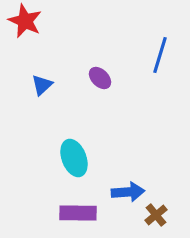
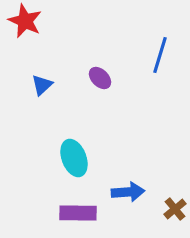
brown cross: moved 19 px right, 6 px up
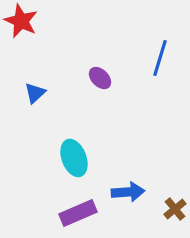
red star: moved 4 px left
blue line: moved 3 px down
blue triangle: moved 7 px left, 8 px down
purple rectangle: rotated 24 degrees counterclockwise
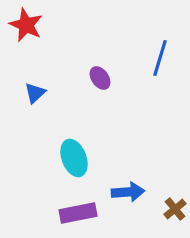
red star: moved 5 px right, 4 px down
purple ellipse: rotated 10 degrees clockwise
purple rectangle: rotated 12 degrees clockwise
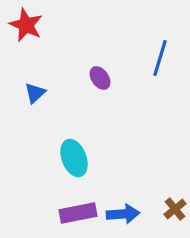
blue arrow: moved 5 px left, 22 px down
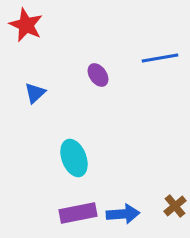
blue line: rotated 63 degrees clockwise
purple ellipse: moved 2 px left, 3 px up
brown cross: moved 3 px up
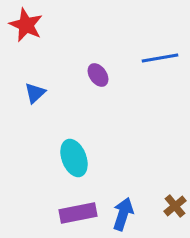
blue arrow: rotated 68 degrees counterclockwise
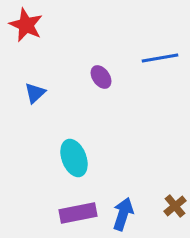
purple ellipse: moved 3 px right, 2 px down
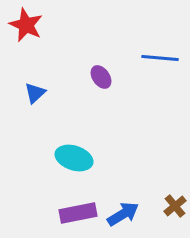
blue line: rotated 15 degrees clockwise
cyan ellipse: rotated 51 degrees counterclockwise
blue arrow: rotated 40 degrees clockwise
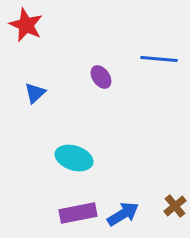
blue line: moved 1 px left, 1 px down
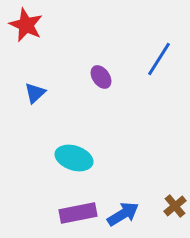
blue line: rotated 63 degrees counterclockwise
